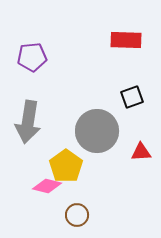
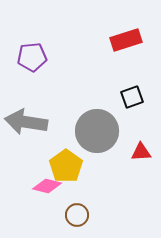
red rectangle: rotated 20 degrees counterclockwise
gray arrow: moved 2 px left; rotated 90 degrees clockwise
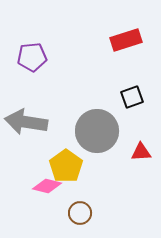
brown circle: moved 3 px right, 2 px up
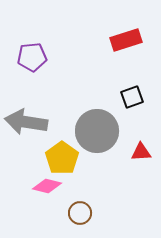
yellow pentagon: moved 4 px left, 8 px up
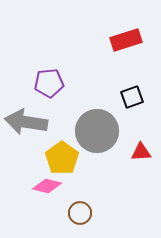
purple pentagon: moved 17 px right, 26 px down
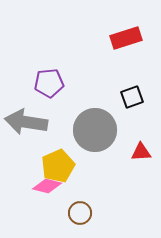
red rectangle: moved 2 px up
gray circle: moved 2 px left, 1 px up
yellow pentagon: moved 4 px left, 8 px down; rotated 12 degrees clockwise
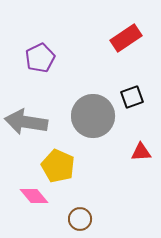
red rectangle: rotated 16 degrees counterclockwise
purple pentagon: moved 9 px left, 25 px up; rotated 20 degrees counterclockwise
gray circle: moved 2 px left, 14 px up
yellow pentagon: rotated 24 degrees counterclockwise
pink diamond: moved 13 px left, 10 px down; rotated 36 degrees clockwise
brown circle: moved 6 px down
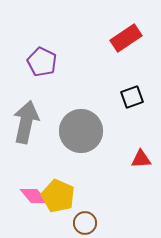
purple pentagon: moved 2 px right, 4 px down; rotated 20 degrees counterclockwise
gray circle: moved 12 px left, 15 px down
gray arrow: rotated 93 degrees clockwise
red triangle: moved 7 px down
yellow pentagon: moved 30 px down
brown circle: moved 5 px right, 4 px down
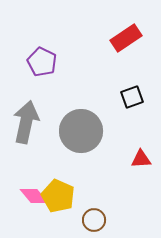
brown circle: moved 9 px right, 3 px up
